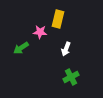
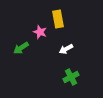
yellow rectangle: rotated 24 degrees counterclockwise
pink star: rotated 16 degrees clockwise
white arrow: rotated 40 degrees clockwise
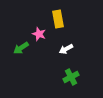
pink star: moved 1 px left, 2 px down
